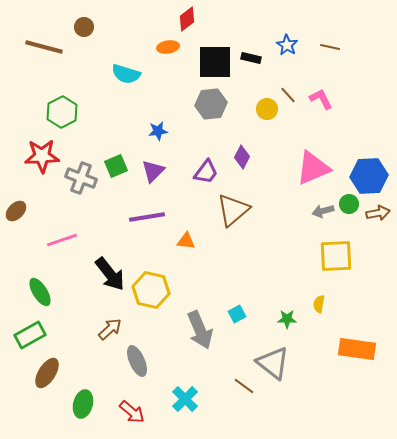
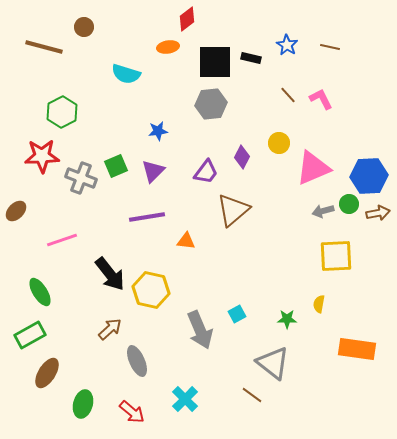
yellow circle at (267, 109): moved 12 px right, 34 px down
brown line at (244, 386): moved 8 px right, 9 px down
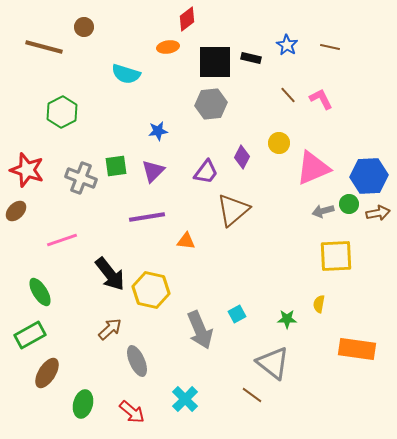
red star at (42, 156): moved 15 px left, 14 px down; rotated 20 degrees clockwise
green square at (116, 166): rotated 15 degrees clockwise
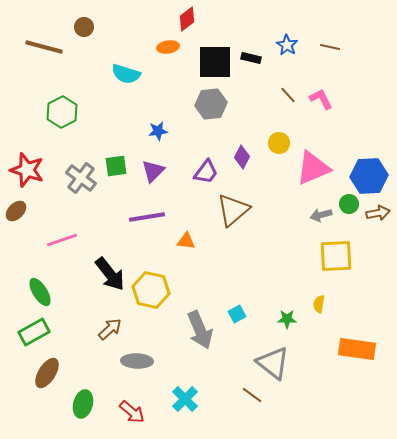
gray cross at (81, 178): rotated 16 degrees clockwise
gray arrow at (323, 211): moved 2 px left, 4 px down
green rectangle at (30, 335): moved 4 px right, 3 px up
gray ellipse at (137, 361): rotated 64 degrees counterclockwise
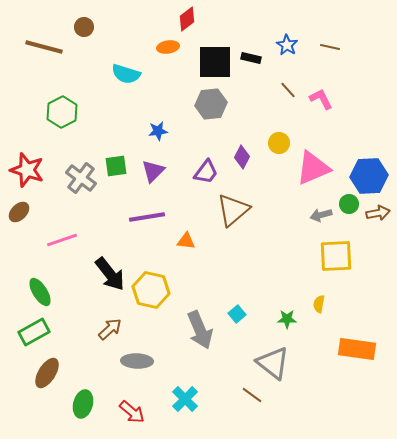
brown line at (288, 95): moved 5 px up
brown ellipse at (16, 211): moved 3 px right, 1 px down
cyan square at (237, 314): rotated 12 degrees counterclockwise
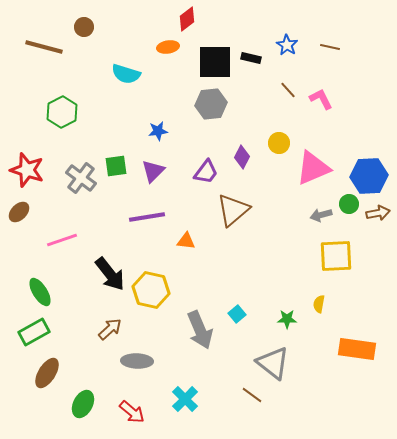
green ellipse at (83, 404): rotated 12 degrees clockwise
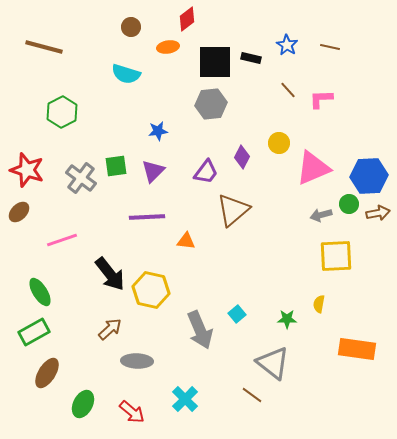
brown circle at (84, 27): moved 47 px right
pink L-shape at (321, 99): rotated 65 degrees counterclockwise
purple line at (147, 217): rotated 6 degrees clockwise
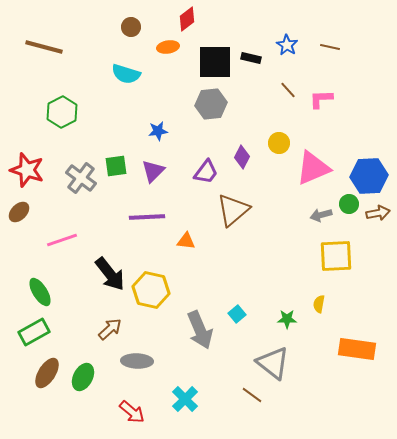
green ellipse at (83, 404): moved 27 px up
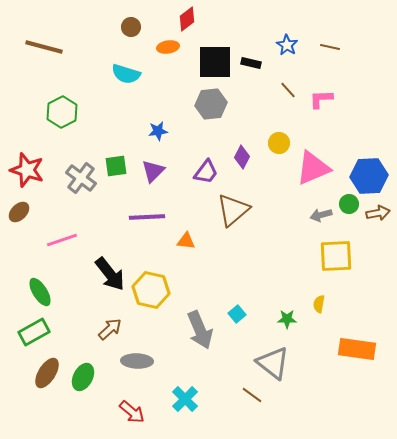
black rectangle at (251, 58): moved 5 px down
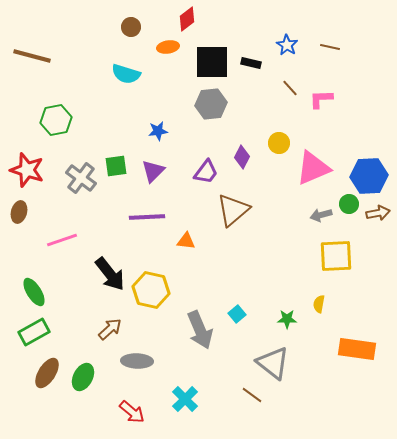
brown line at (44, 47): moved 12 px left, 9 px down
black square at (215, 62): moved 3 px left
brown line at (288, 90): moved 2 px right, 2 px up
green hexagon at (62, 112): moved 6 px left, 8 px down; rotated 16 degrees clockwise
brown ellipse at (19, 212): rotated 30 degrees counterclockwise
green ellipse at (40, 292): moved 6 px left
